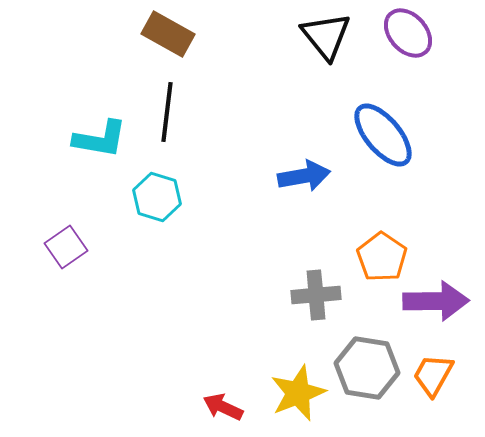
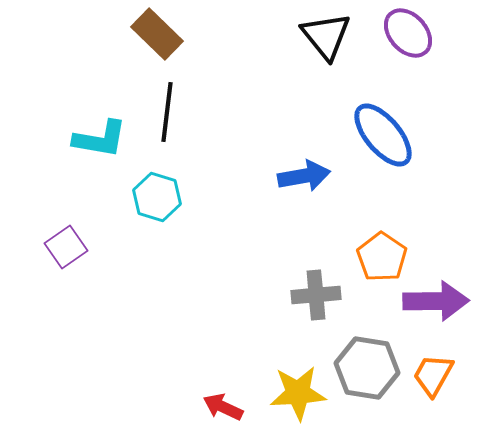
brown rectangle: moved 11 px left; rotated 15 degrees clockwise
yellow star: rotated 18 degrees clockwise
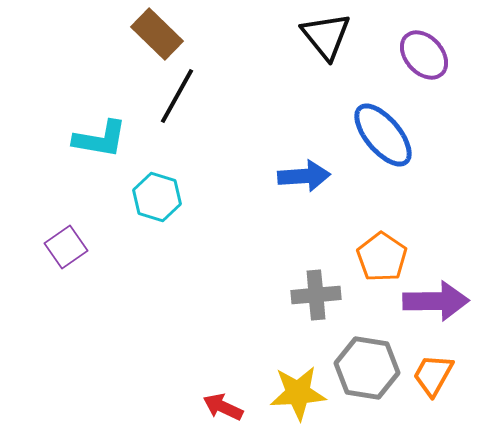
purple ellipse: moved 16 px right, 22 px down
black line: moved 10 px right, 16 px up; rotated 22 degrees clockwise
blue arrow: rotated 6 degrees clockwise
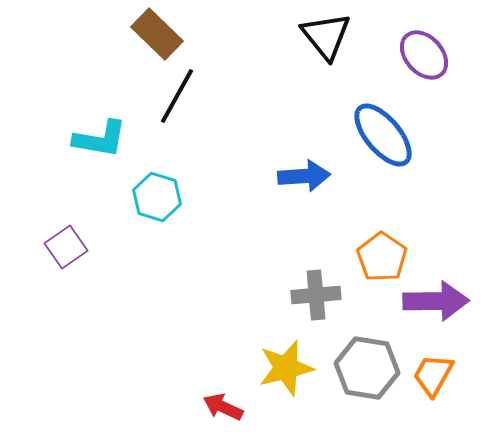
yellow star: moved 12 px left, 25 px up; rotated 10 degrees counterclockwise
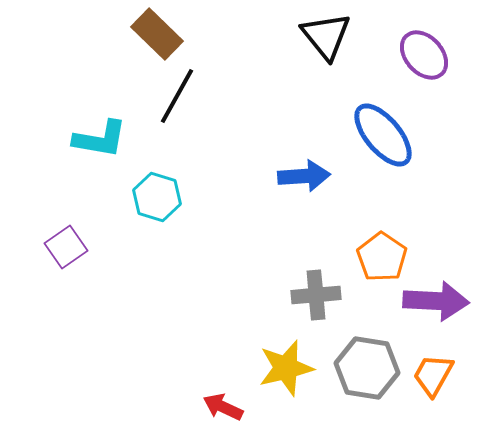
purple arrow: rotated 4 degrees clockwise
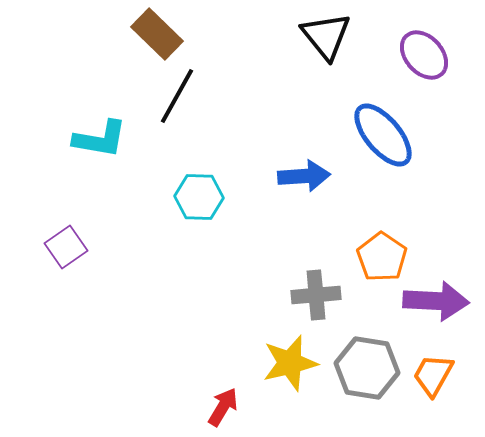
cyan hexagon: moved 42 px right; rotated 15 degrees counterclockwise
yellow star: moved 4 px right, 5 px up
red arrow: rotated 96 degrees clockwise
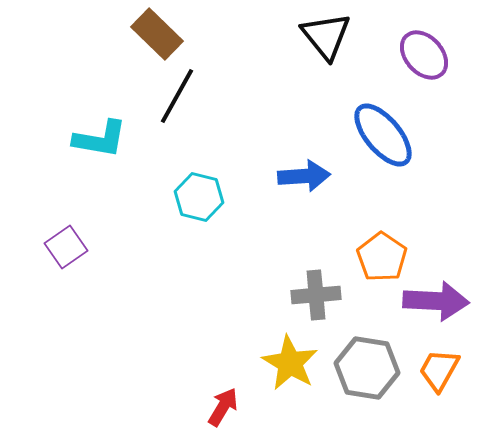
cyan hexagon: rotated 12 degrees clockwise
yellow star: rotated 28 degrees counterclockwise
orange trapezoid: moved 6 px right, 5 px up
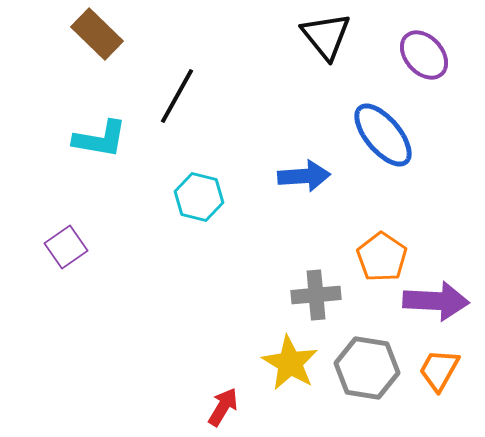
brown rectangle: moved 60 px left
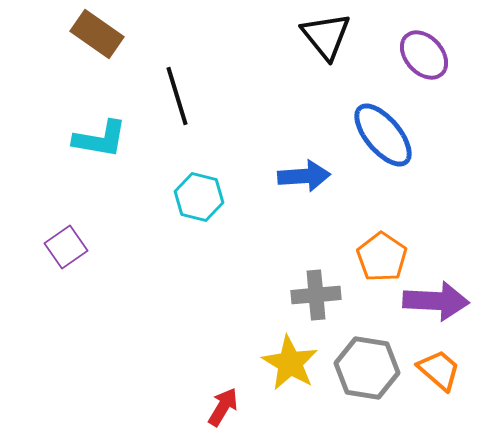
brown rectangle: rotated 9 degrees counterclockwise
black line: rotated 46 degrees counterclockwise
orange trapezoid: rotated 102 degrees clockwise
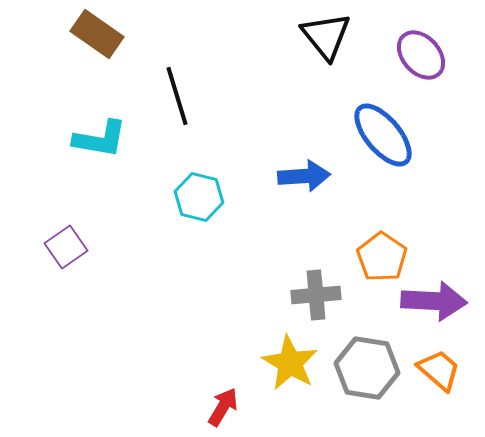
purple ellipse: moved 3 px left
purple arrow: moved 2 px left
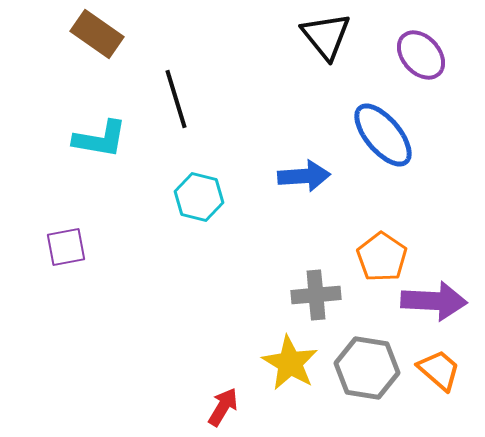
black line: moved 1 px left, 3 px down
purple square: rotated 24 degrees clockwise
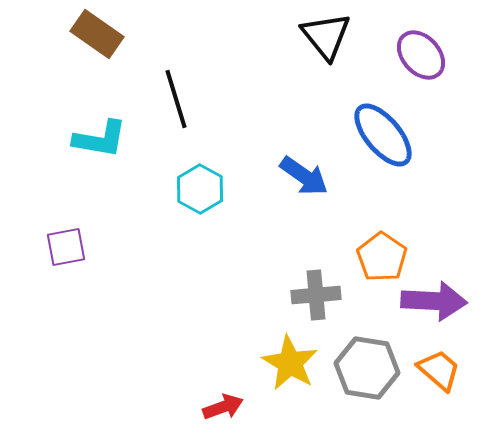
blue arrow: rotated 39 degrees clockwise
cyan hexagon: moved 1 px right, 8 px up; rotated 15 degrees clockwise
red arrow: rotated 39 degrees clockwise
